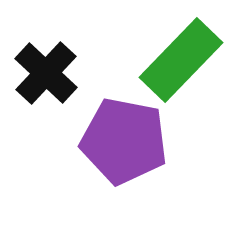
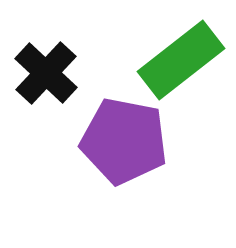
green rectangle: rotated 8 degrees clockwise
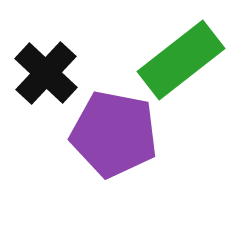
purple pentagon: moved 10 px left, 7 px up
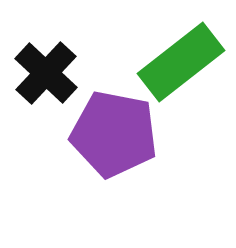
green rectangle: moved 2 px down
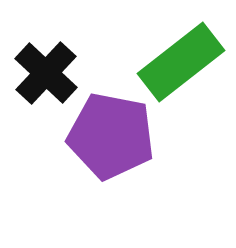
purple pentagon: moved 3 px left, 2 px down
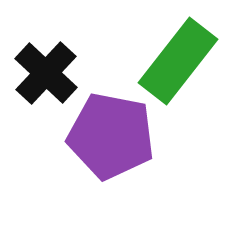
green rectangle: moved 3 px left, 1 px up; rotated 14 degrees counterclockwise
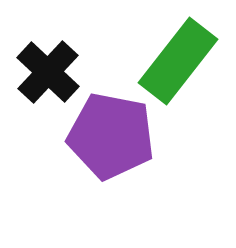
black cross: moved 2 px right, 1 px up
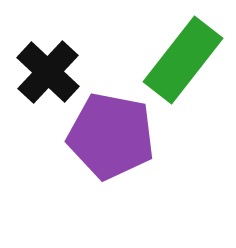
green rectangle: moved 5 px right, 1 px up
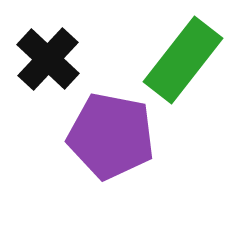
black cross: moved 13 px up
